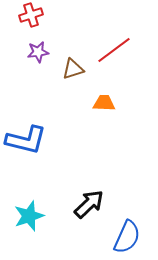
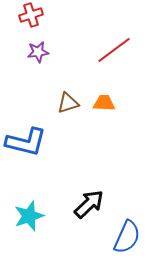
brown triangle: moved 5 px left, 34 px down
blue L-shape: moved 2 px down
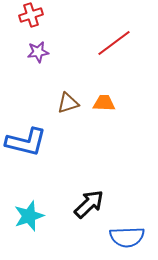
red line: moved 7 px up
blue semicircle: rotated 64 degrees clockwise
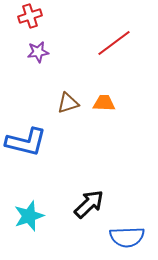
red cross: moved 1 px left, 1 px down
